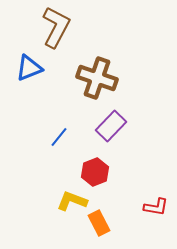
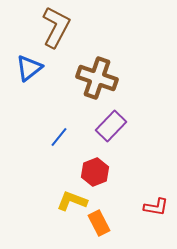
blue triangle: rotated 16 degrees counterclockwise
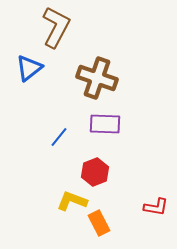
purple rectangle: moved 6 px left, 2 px up; rotated 48 degrees clockwise
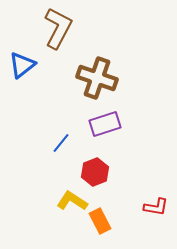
brown L-shape: moved 2 px right, 1 px down
blue triangle: moved 7 px left, 3 px up
purple rectangle: rotated 20 degrees counterclockwise
blue line: moved 2 px right, 6 px down
yellow L-shape: rotated 12 degrees clockwise
orange rectangle: moved 1 px right, 2 px up
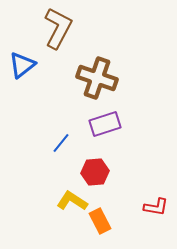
red hexagon: rotated 16 degrees clockwise
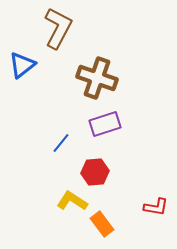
orange rectangle: moved 2 px right, 3 px down; rotated 10 degrees counterclockwise
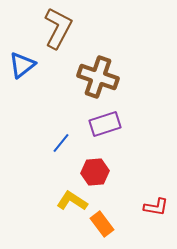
brown cross: moved 1 px right, 1 px up
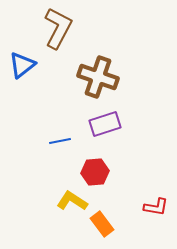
blue line: moved 1 px left, 2 px up; rotated 40 degrees clockwise
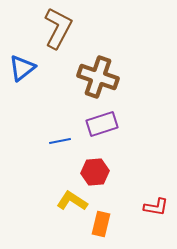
blue triangle: moved 3 px down
purple rectangle: moved 3 px left
orange rectangle: moved 1 px left; rotated 50 degrees clockwise
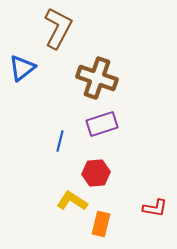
brown cross: moved 1 px left, 1 px down
blue line: rotated 65 degrees counterclockwise
red hexagon: moved 1 px right, 1 px down
red L-shape: moved 1 px left, 1 px down
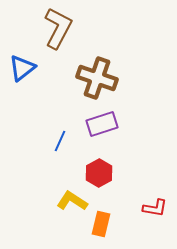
blue line: rotated 10 degrees clockwise
red hexagon: moved 3 px right; rotated 24 degrees counterclockwise
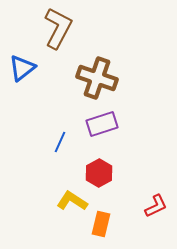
blue line: moved 1 px down
red L-shape: moved 1 px right, 2 px up; rotated 35 degrees counterclockwise
